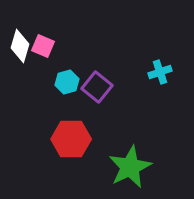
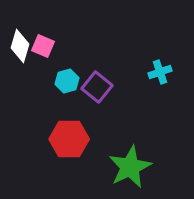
cyan hexagon: moved 1 px up
red hexagon: moved 2 px left
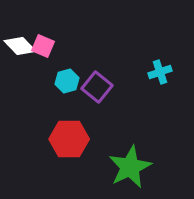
white diamond: rotated 60 degrees counterclockwise
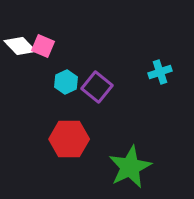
cyan hexagon: moved 1 px left, 1 px down; rotated 10 degrees counterclockwise
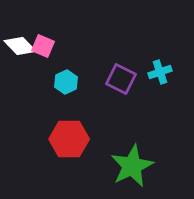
purple square: moved 24 px right, 8 px up; rotated 12 degrees counterclockwise
green star: moved 2 px right, 1 px up
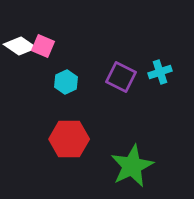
white diamond: rotated 12 degrees counterclockwise
purple square: moved 2 px up
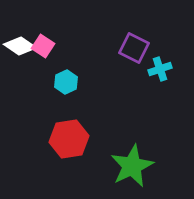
pink square: rotated 10 degrees clockwise
cyan cross: moved 3 px up
purple square: moved 13 px right, 29 px up
red hexagon: rotated 9 degrees counterclockwise
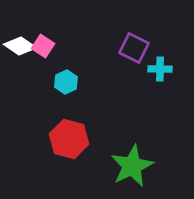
cyan cross: rotated 20 degrees clockwise
red hexagon: rotated 24 degrees clockwise
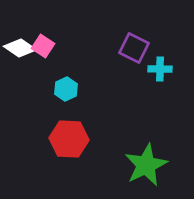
white diamond: moved 2 px down
cyan hexagon: moved 7 px down
red hexagon: rotated 12 degrees counterclockwise
green star: moved 14 px right, 1 px up
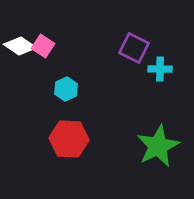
white diamond: moved 2 px up
green star: moved 12 px right, 19 px up
